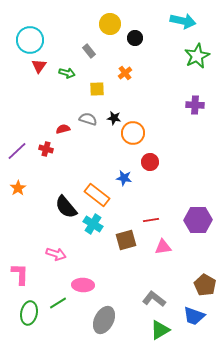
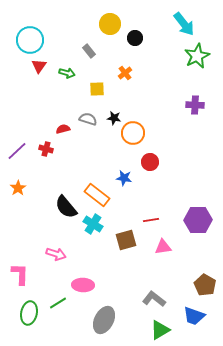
cyan arrow: moved 1 px right, 3 px down; rotated 40 degrees clockwise
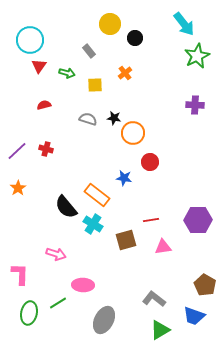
yellow square: moved 2 px left, 4 px up
red semicircle: moved 19 px left, 24 px up
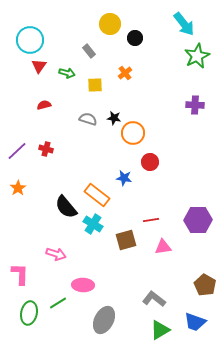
blue trapezoid: moved 1 px right, 6 px down
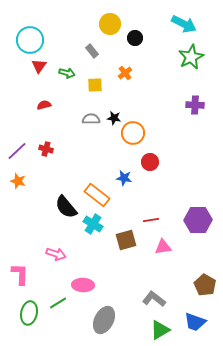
cyan arrow: rotated 25 degrees counterclockwise
gray rectangle: moved 3 px right
green star: moved 6 px left, 1 px down
gray semicircle: moved 3 px right; rotated 18 degrees counterclockwise
orange star: moved 7 px up; rotated 21 degrees counterclockwise
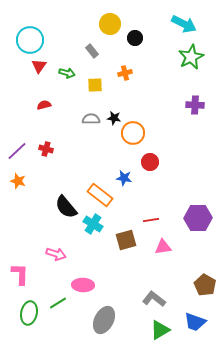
orange cross: rotated 24 degrees clockwise
orange rectangle: moved 3 px right
purple hexagon: moved 2 px up
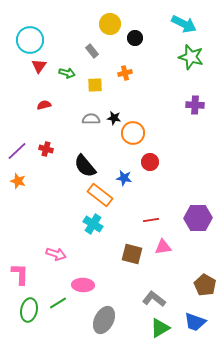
green star: rotated 30 degrees counterclockwise
black semicircle: moved 19 px right, 41 px up
brown square: moved 6 px right, 14 px down; rotated 30 degrees clockwise
green ellipse: moved 3 px up
green triangle: moved 2 px up
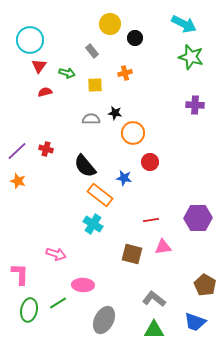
red semicircle: moved 1 px right, 13 px up
black star: moved 1 px right, 5 px up
green triangle: moved 6 px left, 2 px down; rotated 30 degrees clockwise
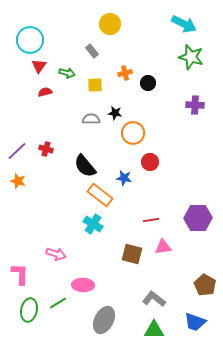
black circle: moved 13 px right, 45 px down
